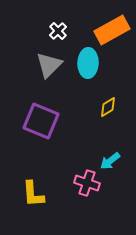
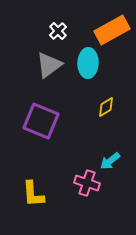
gray triangle: rotated 8 degrees clockwise
yellow diamond: moved 2 px left
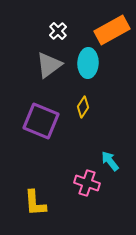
yellow diamond: moved 23 px left; rotated 25 degrees counterclockwise
cyan arrow: rotated 90 degrees clockwise
yellow L-shape: moved 2 px right, 9 px down
